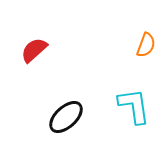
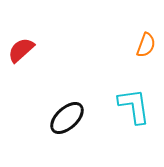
red semicircle: moved 13 px left
black ellipse: moved 1 px right, 1 px down
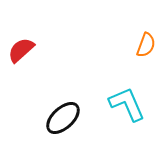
cyan L-shape: moved 7 px left, 2 px up; rotated 15 degrees counterclockwise
black ellipse: moved 4 px left
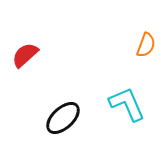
red semicircle: moved 4 px right, 5 px down
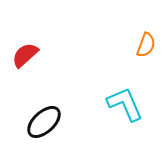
cyan L-shape: moved 2 px left
black ellipse: moved 19 px left, 4 px down
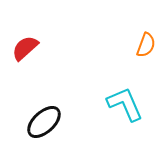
red semicircle: moved 7 px up
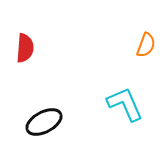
red semicircle: rotated 136 degrees clockwise
black ellipse: rotated 15 degrees clockwise
